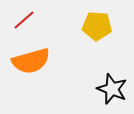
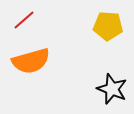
yellow pentagon: moved 11 px right
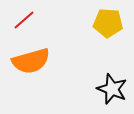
yellow pentagon: moved 3 px up
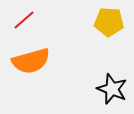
yellow pentagon: moved 1 px right, 1 px up
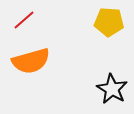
black star: rotated 8 degrees clockwise
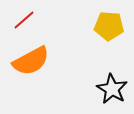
yellow pentagon: moved 4 px down
orange semicircle: rotated 12 degrees counterclockwise
